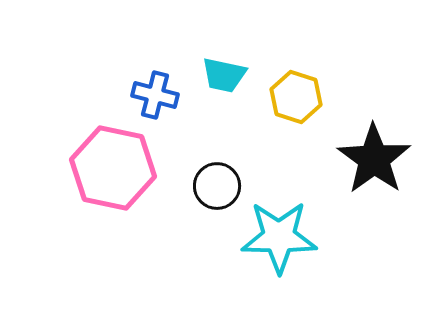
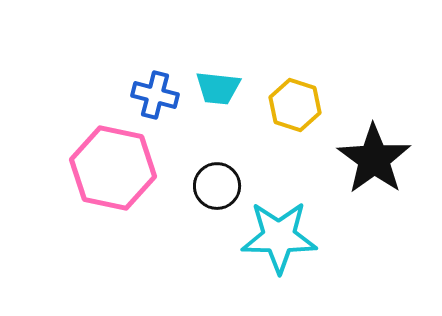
cyan trapezoid: moved 6 px left, 13 px down; rotated 6 degrees counterclockwise
yellow hexagon: moved 1 px left, 8 px down
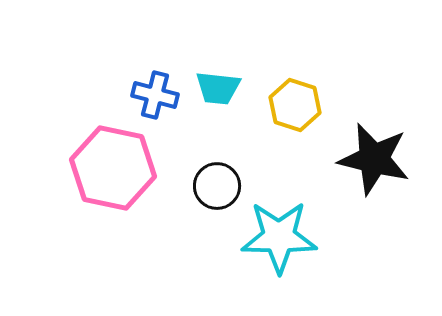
black star: rotated 22 degrees counterclockwise
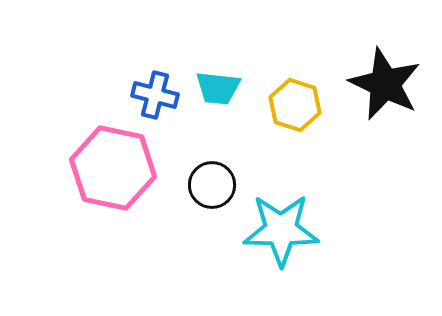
black star: moved 11 px right, 75 px up; rotated 12 degrees clockwise
black circle: moved 5 px left, 1 px up
cyan star: moved 2 px right, 7 px up
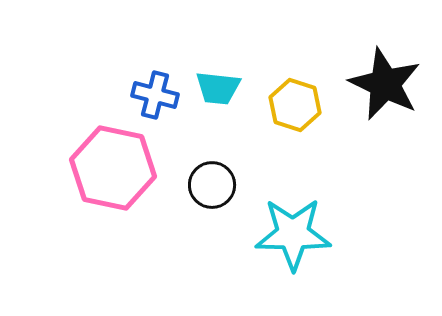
cyan star: moved 12 px right, 4 px down
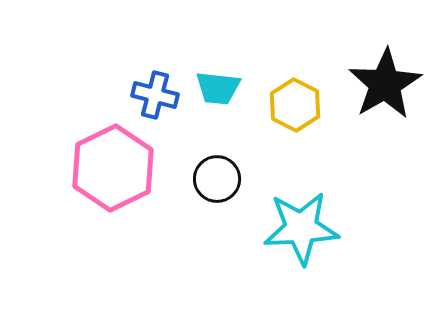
black star: rotated 16 degrees clockwise
yellow hexagon: rotated 9 degrees clockwise
pink hexagon: rotated 22 degrees clockwise
black circle: moved 5 px right, 6 px up
cyan star: moved 8 px right, 6 px up; rotated 4 degrees counterclockwise
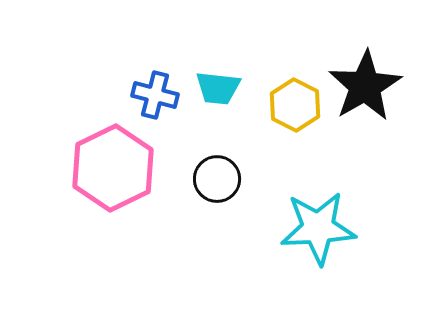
black star: moved 20 px left, 2 px down
cyan star: moved 17 px right
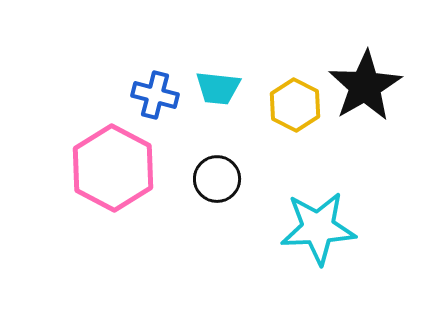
pink hexagon: rotated 6 degrees counterclockwise
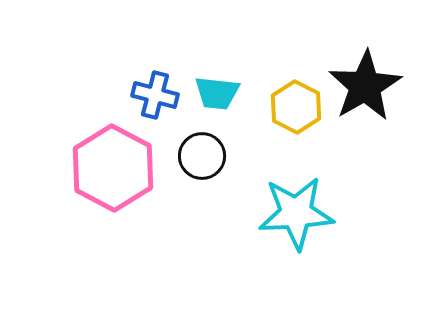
cyan trapezoid: moved 1 px left, 5 px down
yellow hexagon: moved 1 px right, 2 px down
black circle: moved 15 px left, 23 px up
cyan star: moved 22 px left, 15 px up
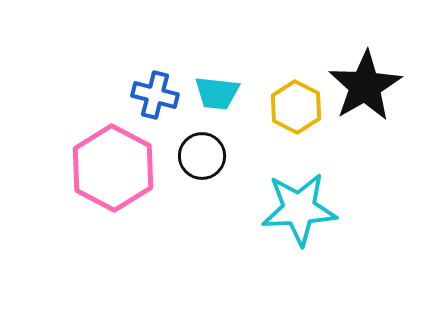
cyan star: moved 3 px right, 4 px up
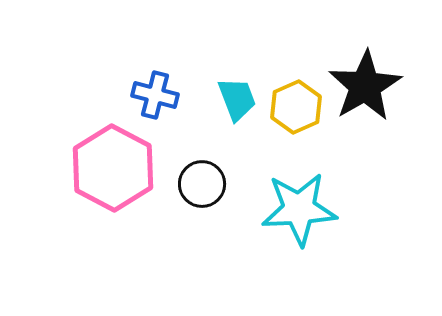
cyan trapezoid: moved 20 px right, 6 px down; rotated 117 degrees counterclockwise
yellow hexagon: rotated 9 degrees clockwise
black circle: moved 28 px down
